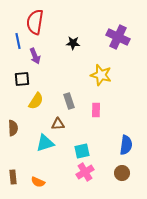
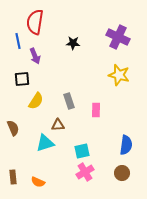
yellow star: moved 18 px right
brown triangle: moved 1 px down
brown semicircle: rotated 21 degrees counterclockwise
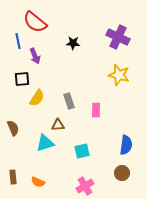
red semicircle: rotated 60 degrees counterclockwise
yellow semicircle: moved 1 px right, 3 px up
pink cross: moved 14 px down
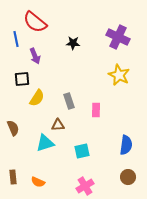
blue line: moved 2 px left, 2 px up
yellow star: rotated 10 degrees clockwise
brown circle: moved 6 px right, 4 px down
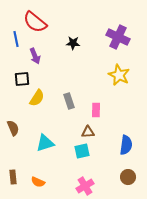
brown triangle: moved 30 px right, 7 px down
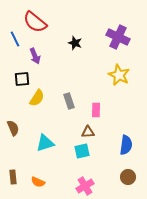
blue line: moved 1 px left; rotated 14 degrees counterclockwise
black star: moved 2 px right; rotated 16 degrees clockwise
